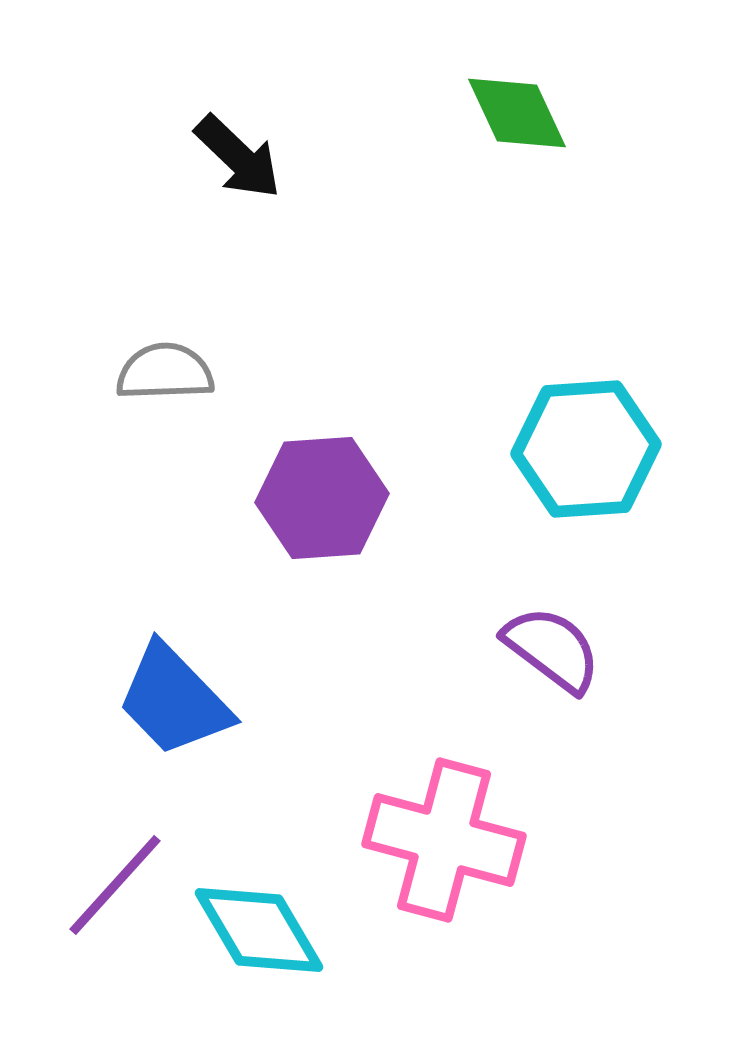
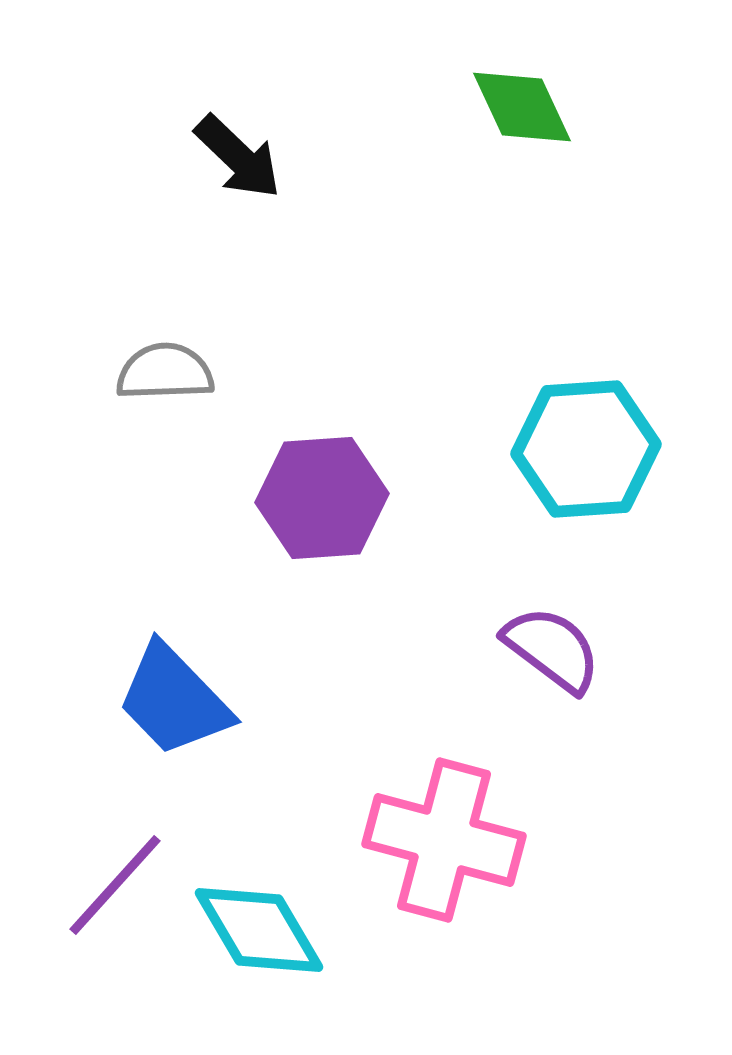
green diamond: moved 5 px right, 6 px up
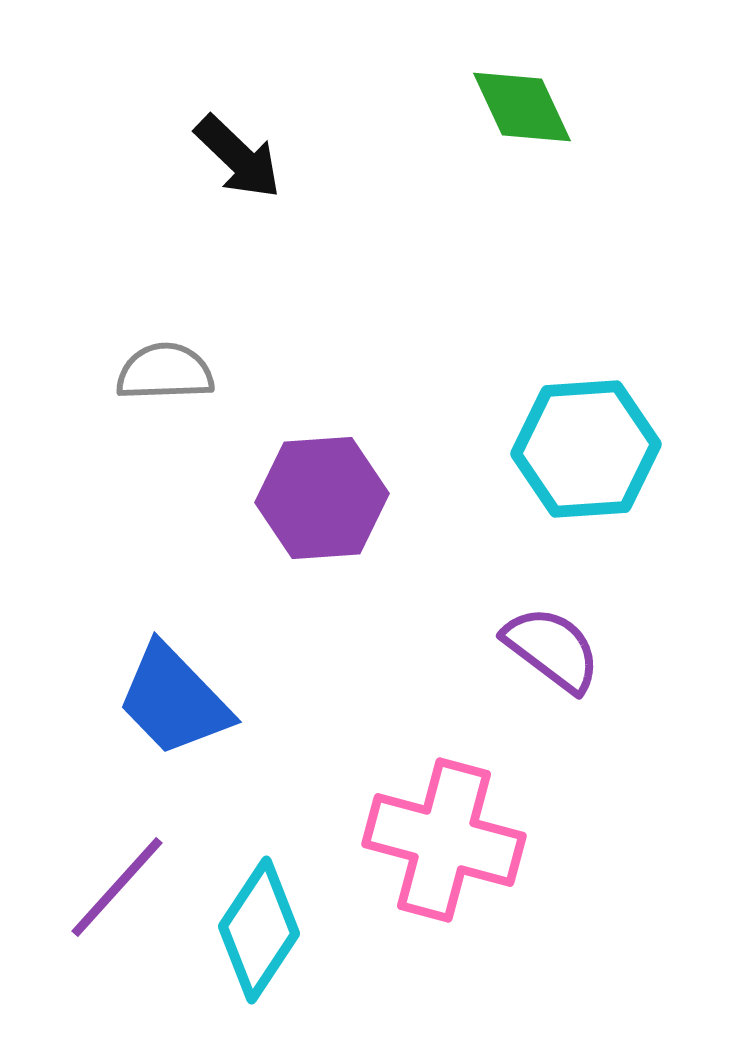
purple line: moved 2 px right, 2 px down
cyan diamond: rotated 64 degrees clockwise
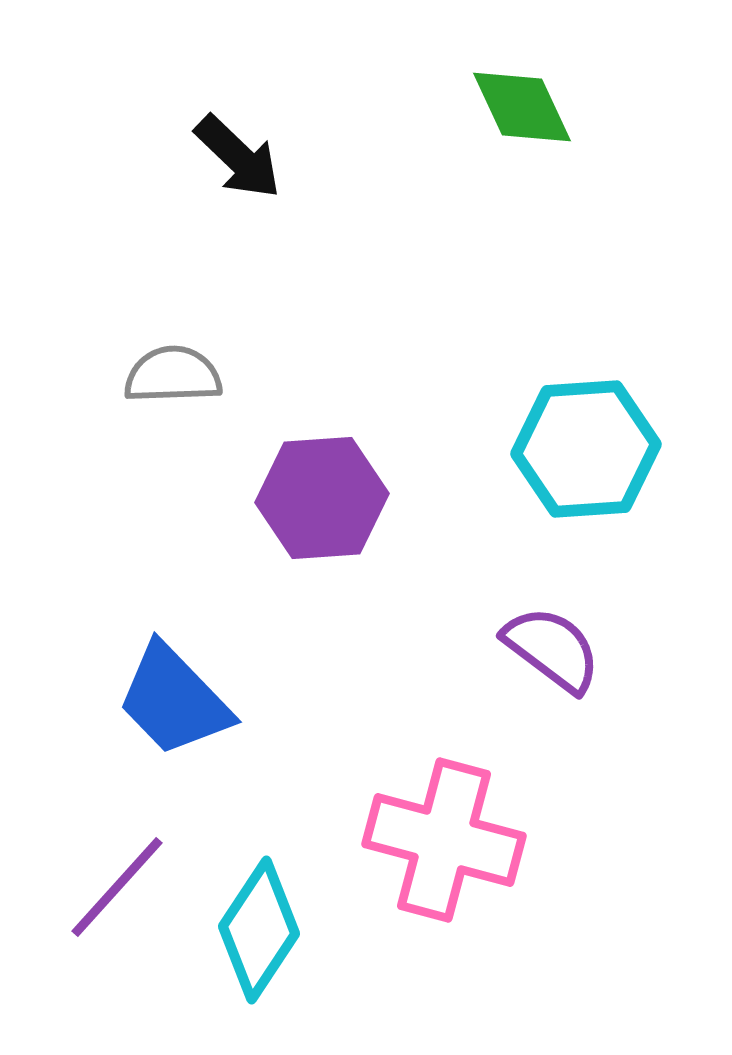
gray semicircle: moved 8 px right, 3 px down
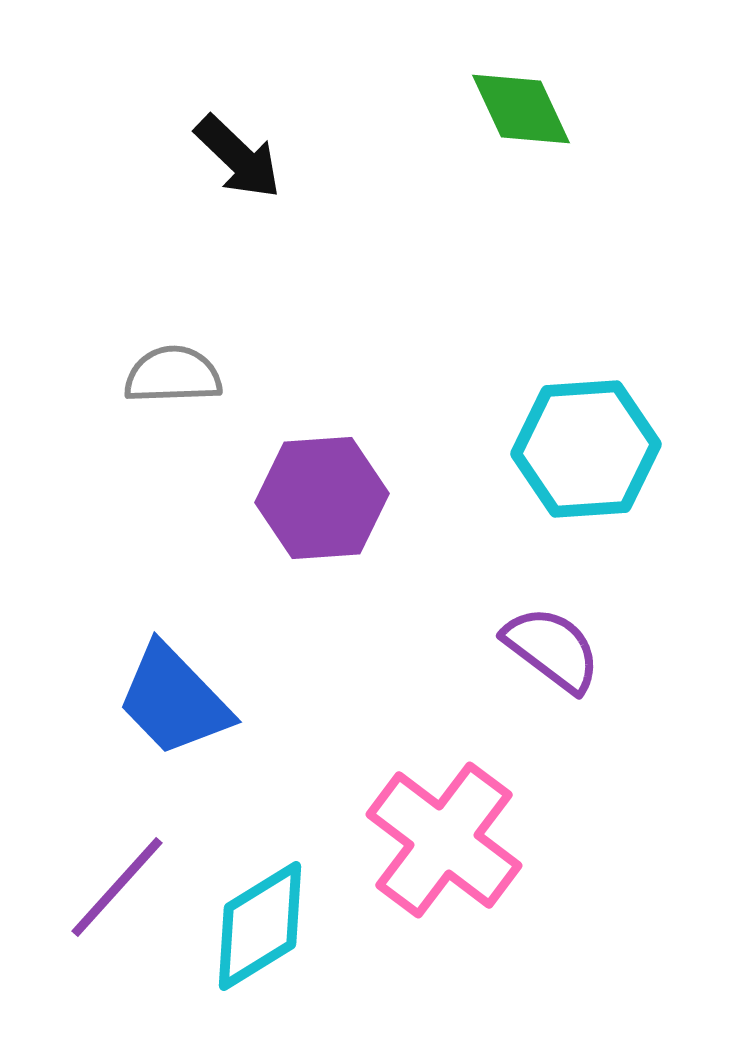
green diamond: moved 1 px left, 2 px down
pink cross: rotated 22 degrees clockwise
cyan diamond: moved 1 px right, 4 px up; rotated 25 degrees clockwise
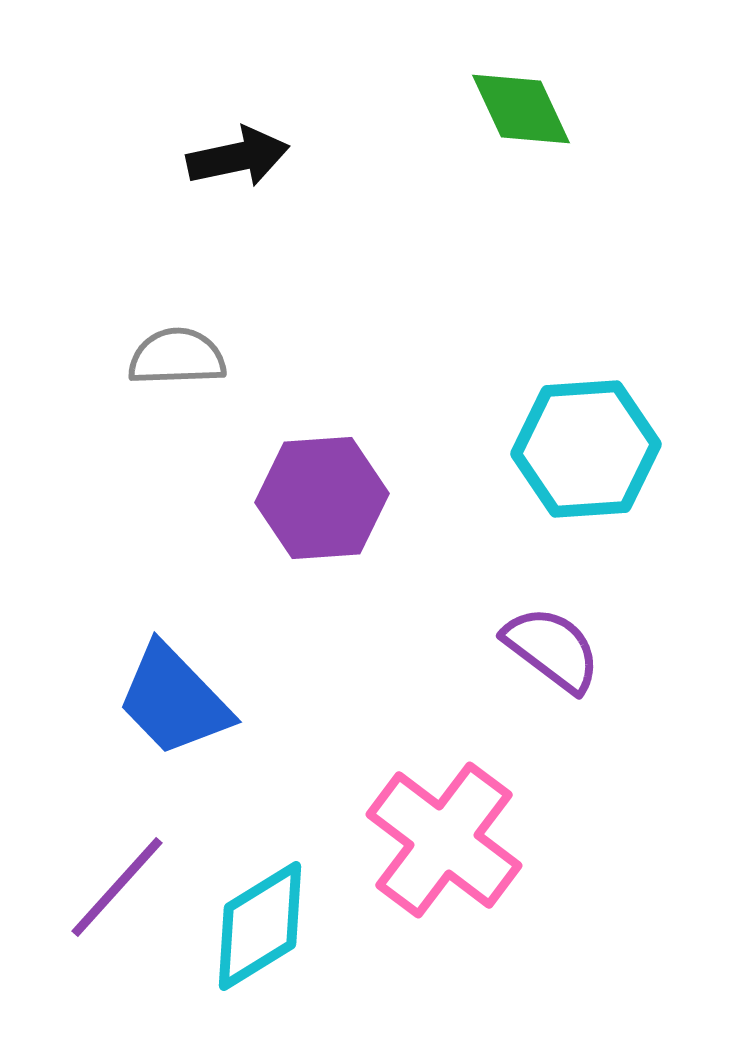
black arrow: rotated 56 degrees counterclockwise
gray semicircle: moved 4 px right, 18 px up
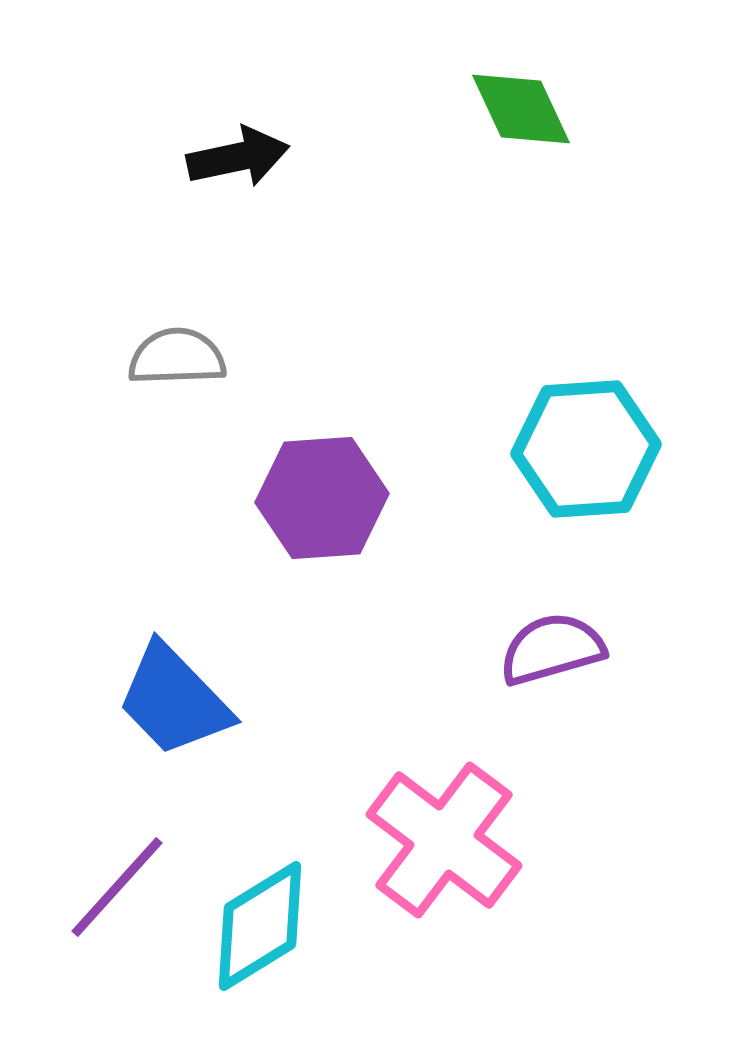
purple semicircle: rotated 53 degrees counterclockwise
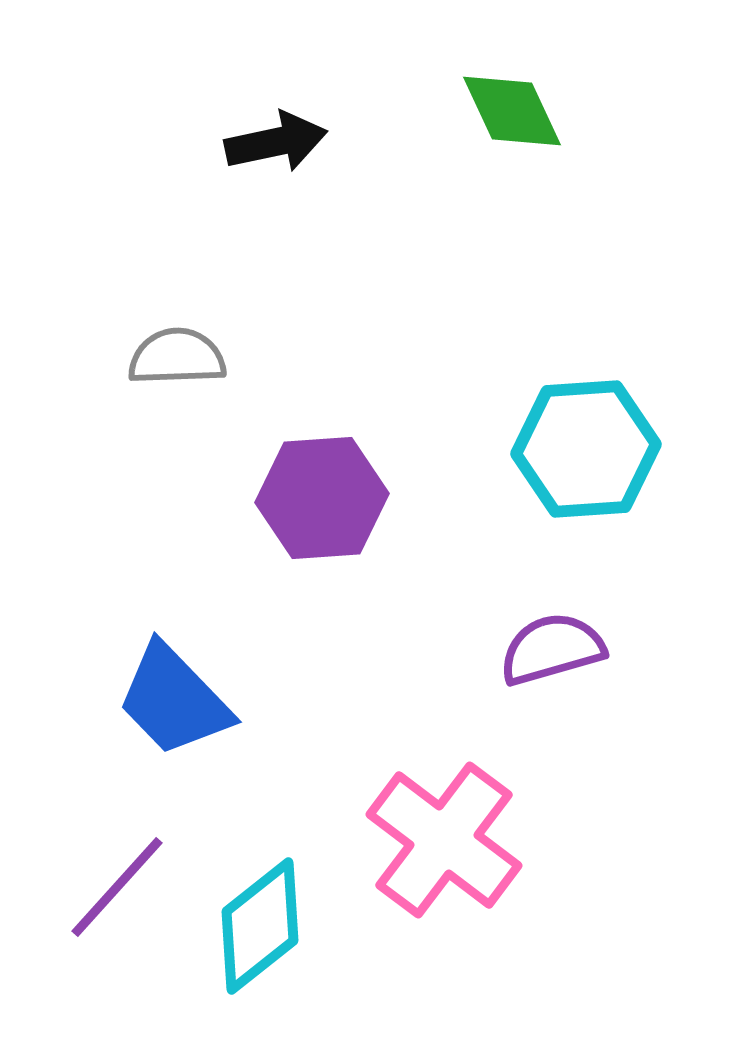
green diamond: moved 9 px left, 2 px down
black arrow: moved 38 px right, 15 px up
cyan diamond: rotated 7 degrees counterclockwise
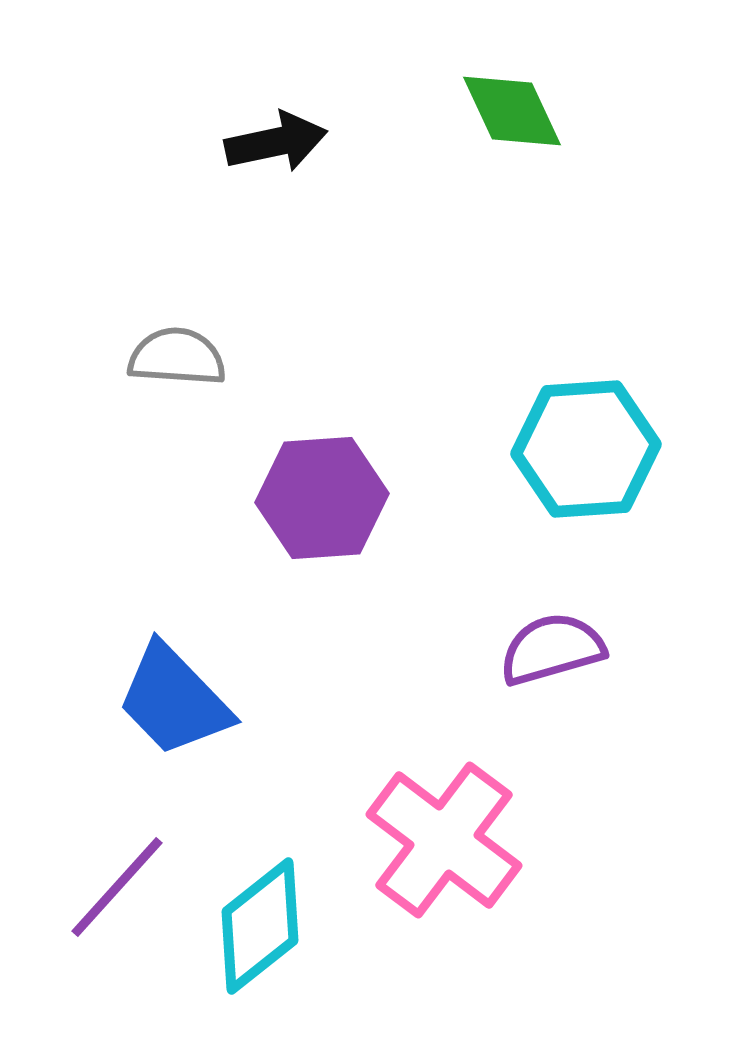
gray semicircle: rotated 6 degrees clockwise
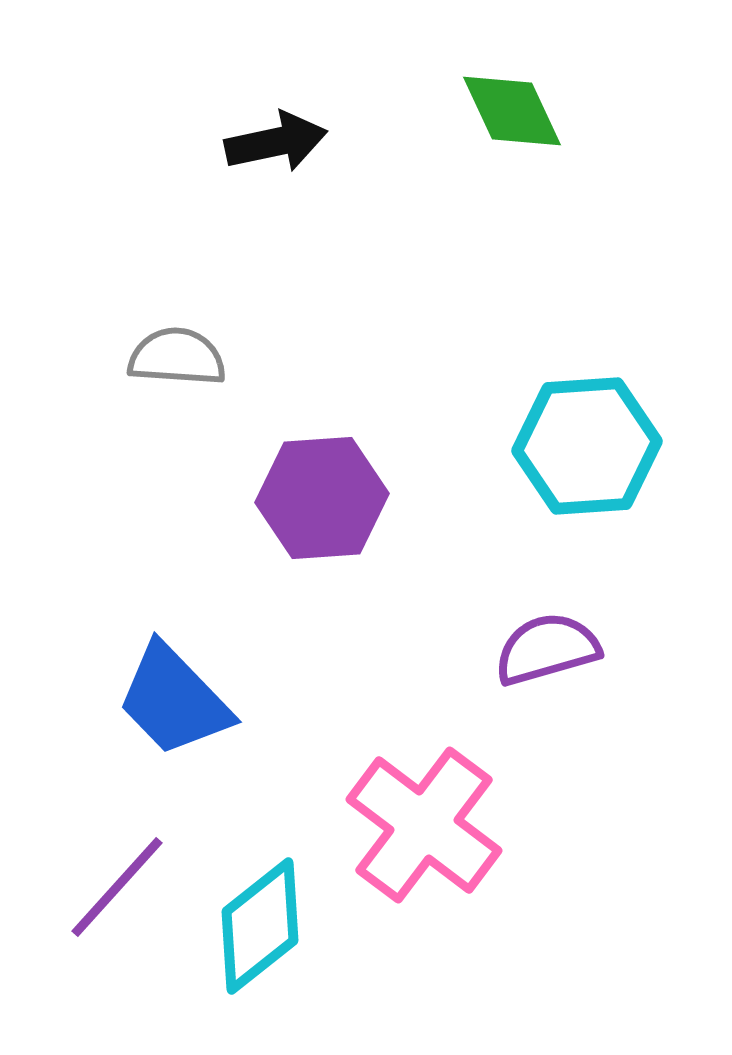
cyan hexagon: moved 1 px right, 3 px up
purple semicircle: moved 5 px left
pink cross: moved 20 px left, 15 px up
